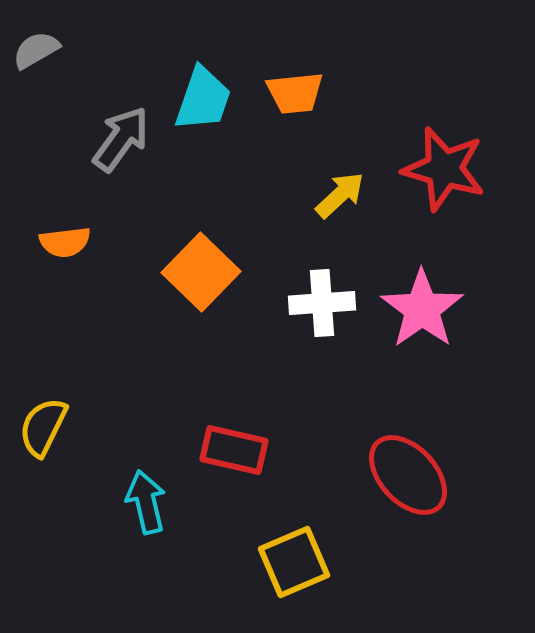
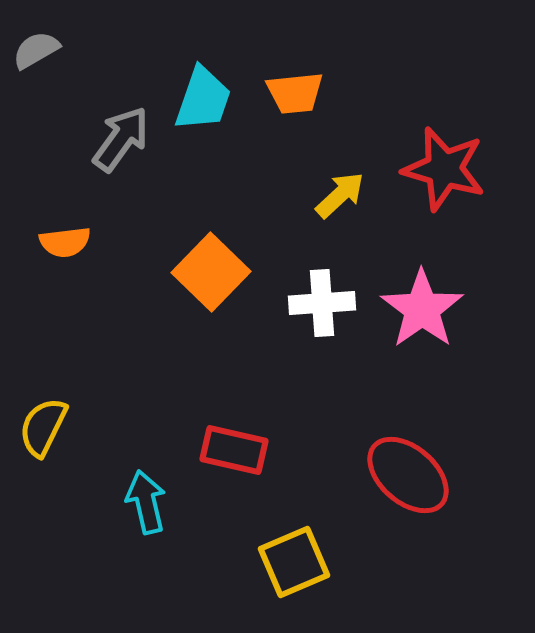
orange square: moved 10 px right
red ellipse: rotated 6 degrees counterclockwise
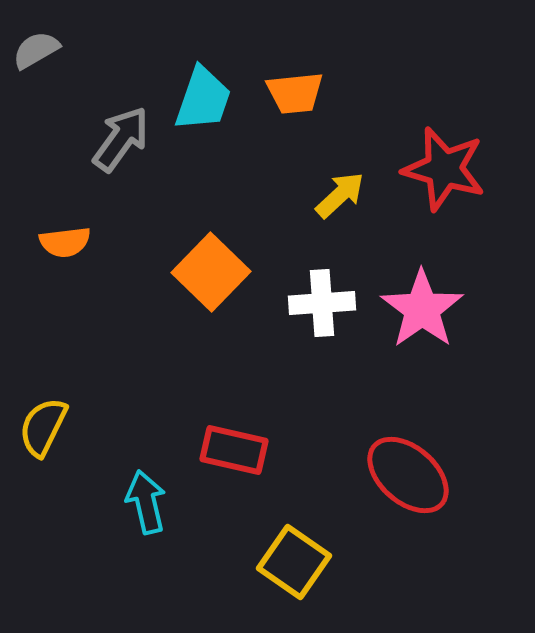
yellow square: rotated 32 degrees counterclockwise
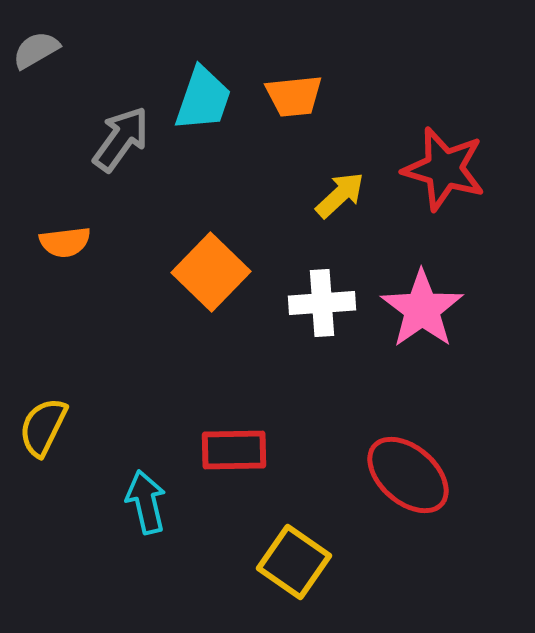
orange trapezoid: moved 1 px left, 3 px down
red rectangle: rotated 14 degrees counterclockwise
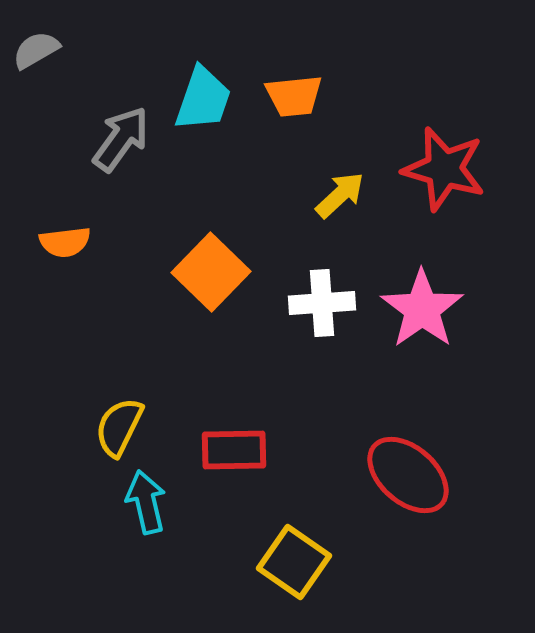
yellow semicircle: moved 76 px right
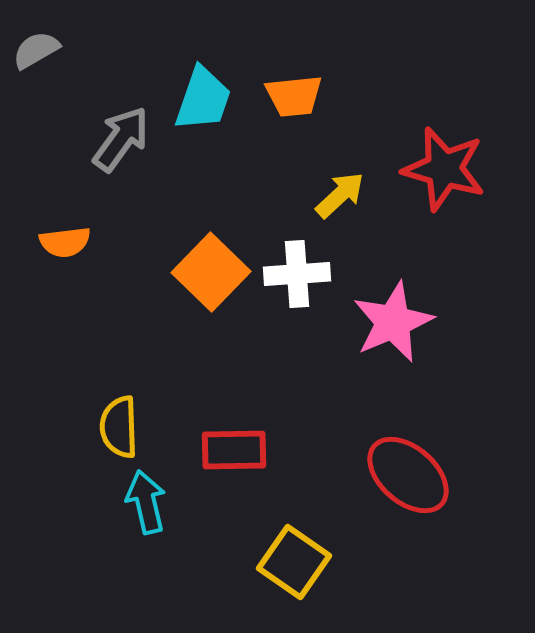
white cross: moved 25 px left, 29 px up
pink star: moved 29 px left, 13 px down; rotated 12 degrees clockwise
yellow semicircle: rotated 28 degrees counterclockwise
